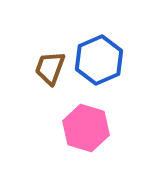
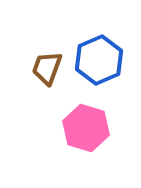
brown trapezoid: moved 3 px left
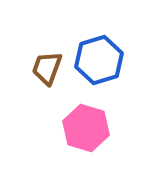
blue hexagon: rotated 6 degrees clockwise
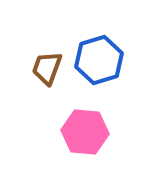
pink hexagon: moved 1 px left, 4 px down; rotated 12 degrees counterclockwise
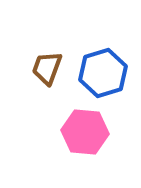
blue hexagon: moved 4 px right, 13 px down
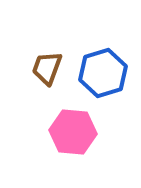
pink hexagon: moved 12 px left
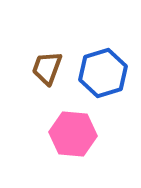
pink hexagon: moved 2 px down
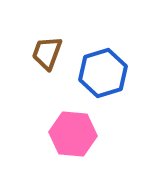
brown trapezoid: moved 15 px up
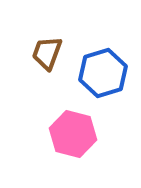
pink hexagon: rotated 9 degrees clockwise
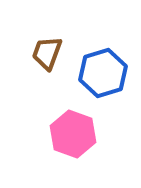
pink hexagon: rotated 6 degrees clockwise
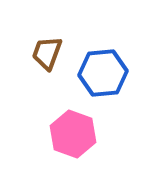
blue hexagon: rotated 12 degrees clockwise
